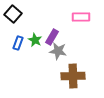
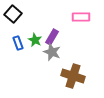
blue rectangle: rotated 40 degrees counterclockwise
gray star: moved 6 px left, 1 px down; rotated 12 degrees clockwise
brown cross: rotated 20 degrees clockwise
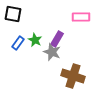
black square: rotated 30 degrees counterclockwise
purple rectangle: moved 5 px right, 2 px down
blue rectangle: rotated 56 degrees clockwise
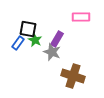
black square: moved 15 px right, 15 px down
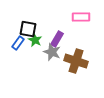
brown cross: moved 3 px right, 15 px up
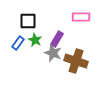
black square: moved 8 px up; rotated 12 degrees counterclockwise
gray star: moved 1 px right, 1 px down
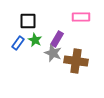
brown cross: rotated 10 degrees counterclockwise
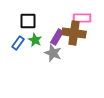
pink rectangle: moved 1 px right, 1 px down
purple rectangle: moved 2 px up
brown cross: moved 2 px left, 28 px up
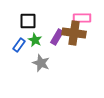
blue rectangle: moved 1 px right, 2 px down
gray star: moved 12 px left, 10 px down
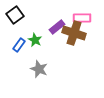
black square: moved 13 px left, 6 px up; rotated 36 degrees counterclockwise
brown cross: rotated 10 degrees clockwise
purple rectangle: moved 10 px up; rotated 21 degrees clockwise
gray star: moved 2 px left, 6 px down
